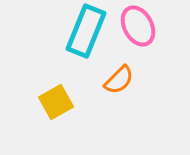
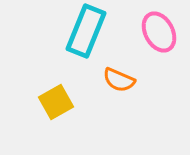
pink ellipse: moved 21 px right, 6 px down
orange semicircle: rotated 68 degrees clockwise
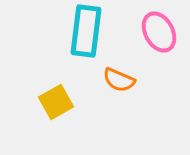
cyan rectangle: rotated 15 degrees counterclockwise
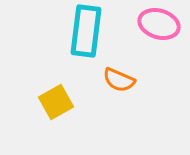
pink ellipse: moved 8 px up; rotated 45 degrees counterclockwise
